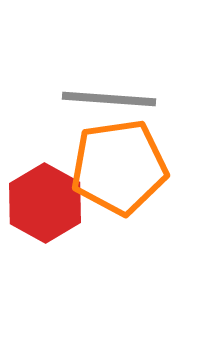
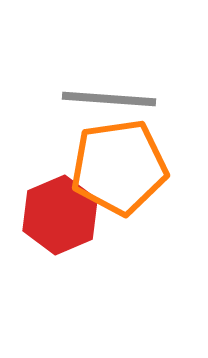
red hexagon: moved 15 px right, 12 px down; rotated 8 degrees clockwise
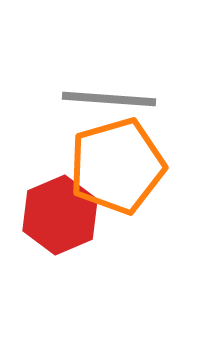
orange pentagon: moved 2 px left, 1 px up; rotated 8 degrees counterclockwise
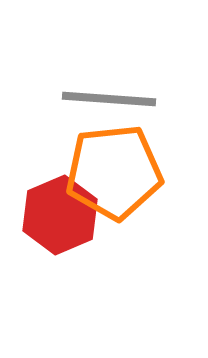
orange pentagon: moved 3 px left, 6 px down; rotated 10 degrees clockwise
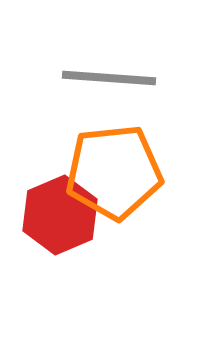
gray line: moved 21 px up
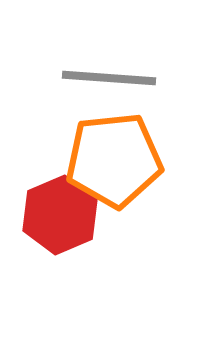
orange pentagon: moved 12 px up
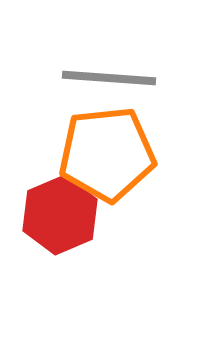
orange pentagon: moved 7 px left, 6 px up
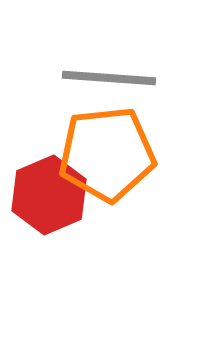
red hexagon: moved 11 px left, 20 px up
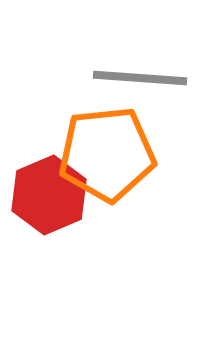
gray line: moved 31 px right
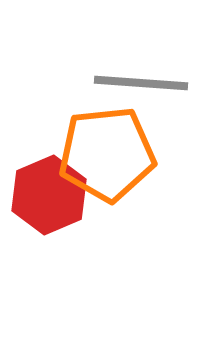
gray line: moved 1 px right, 5 px down
